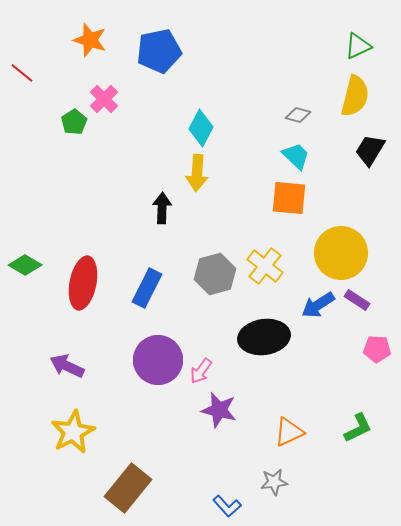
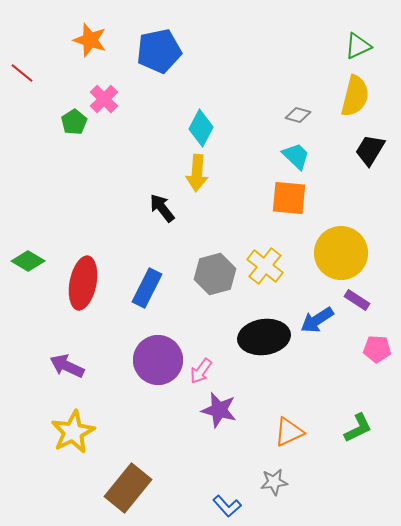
black arrow: rotated 40 degrees counterclockwise
green diamond: moved 3 px right, 4 px up
blue arrow: moved 1 px left, 15 px down
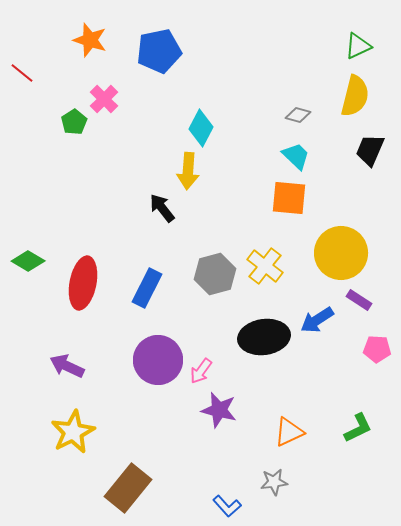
black trapezoid: rotated 8 degrees counterclockwise
yellow arrow: moved 9 px left, 2 px up
purple rectangle: moved 2 px right
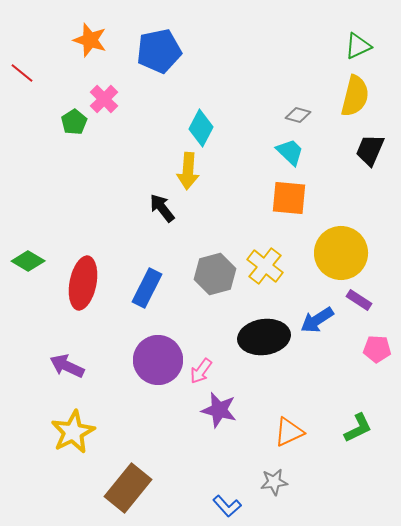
cyan trapezoid: moved 6 px left, 4 px up
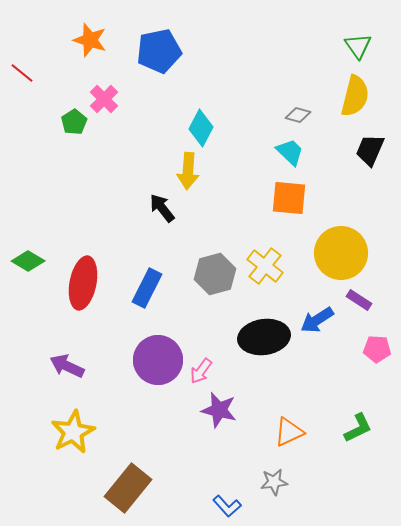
green triangle: rotated 40 degrees counterclockwise
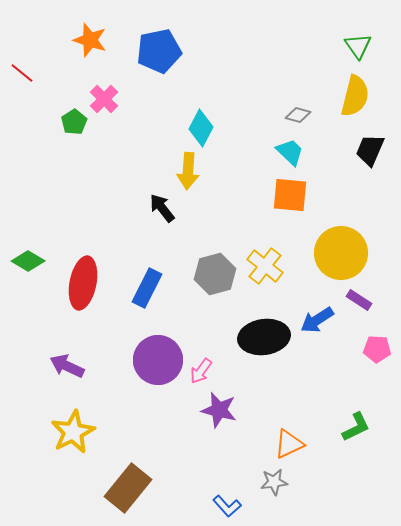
orange square: moved 1 px right, 3 px up
green L-shape: moved 2 px left, 1 px up
orange triangle: moved 12 px down
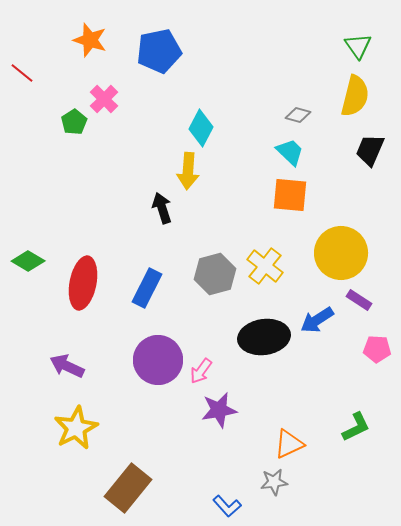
black arrow: rotated 20 degrees clockwise
purple star: rotated 24 degrees counterclockwise
yellow star: moved 3 px right, 4 px up
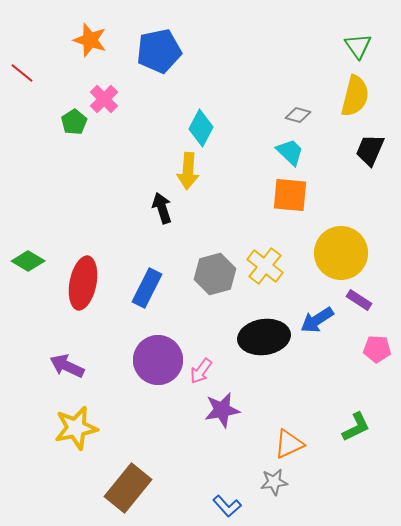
purple star: moved 3 px right
yellow star: rotated 15 degrees clockwise
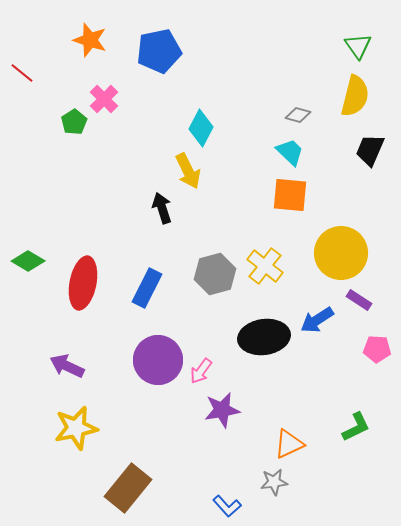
yellow arrow: rotated 30 degrees counterclockwise
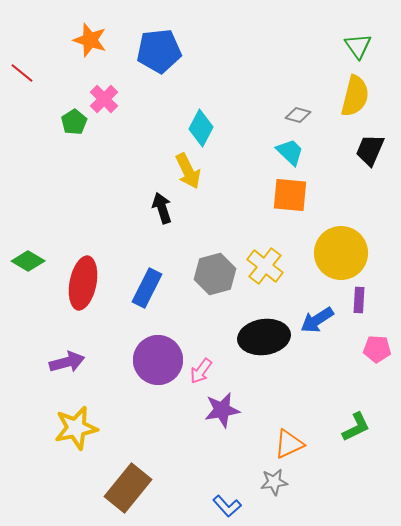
blue pentagon: rotated 6 degrees clockwise
purple rectangle: rotated 60 degrees clockwise
purple arrow: moved 4 px up; rotated 140 degrees clockwise
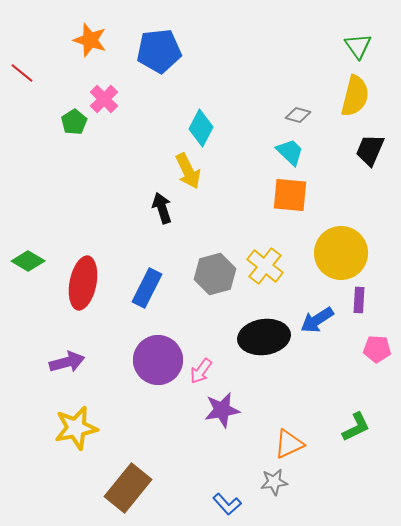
blue L-shape: moved 2 px up
